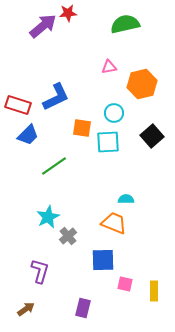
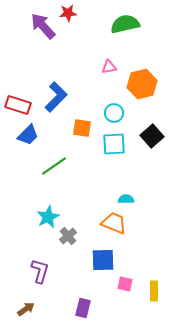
purple arrow: rotated 92 degrees counterclockwise
blue L-shape: rotated 20 degrees counterclockwise
cyan square: moved 6 px right, 2 px down
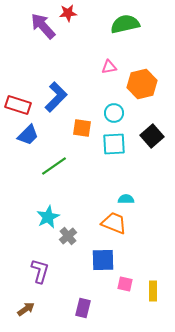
yellow rectangle: moved 1 px left
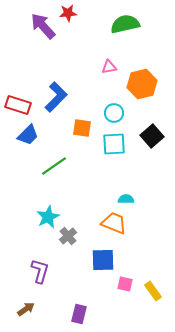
yellow rectangle: rotated 36 degrees counterclockwise
purple rectangle: moved 4 px left, 6 px down
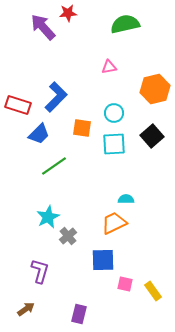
purple arrow: moved 1 px down
orange hexagon: moved 13 px right, 5 px down
blue trapezoid: moved 11 px right, 1 px up
orange trapezoid: rotated 48 degrees counterclockwise
